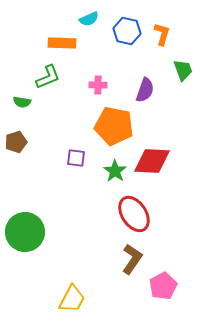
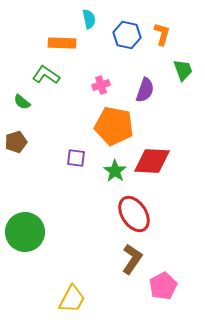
cyan semicircle: rotated 78 degrees counterclockwise
blue hexagon: moved 4 px down
green L-shape: moved 2 px left, 2 px up; rotated 124 degrees counterclockwise
pink cross: moved 3 px right; rotated 18 degrees counterclockwise
green semicircle: rotated 30 degrees clockwise
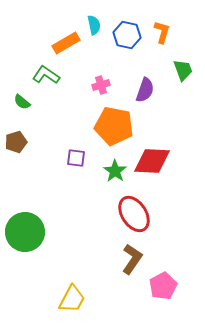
cyan semicircle: moved 5 px right, 6 px down
orange L-shape: moved 2 px up
orange rectangle: moved 4 px right; rotated 32 degrees counterclockwise
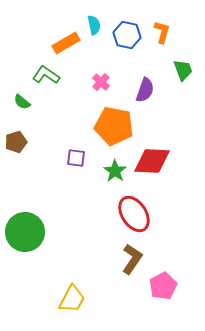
pink cross: moved 3 px up; rotated 30 degrees counterclockwise
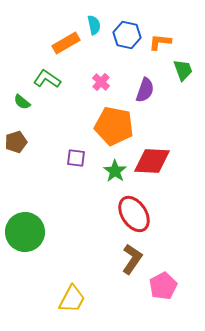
orange L-shape: moved 2 px left, 10 px down; rotated 100 degrees counterclockwise
green L-shape: moved 1 px right, 4 px down
